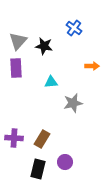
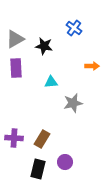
gray triangle: moved 3 px left, 2 px up; rotated 18 degrees clockwise
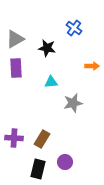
black star: moved 3 px right, 2 px down
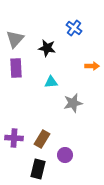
gray triangle: rotated 18 degrees counterclockwise
purple circle: moved 7 px up
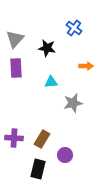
orange arrow: moved 6 px left
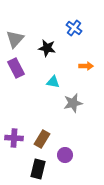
purple rectangle: rotated 24 degrees counterclockwise
cyan triangle: moved 2 px right; rotated 16 degrees clockwise
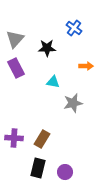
black star: rotated 12 degrees counterclockwise
purple circle: moved 17 px down
black rectangle: moved 1 px up
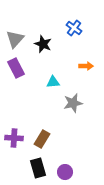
black star: moved 4 px left, 4 px up; rotated 24 degrees clockwise
cyan triangle: rotated 16 degrees counterclockwise
black rectangle: rotated 30 degrees counterclockwise
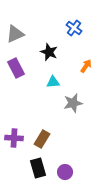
gray triangle: moved 5 px up; rotated 24 degrees clockwise
black star: moved 6 px right, 8 px down
orange arrow: rotated 56 degrees counterclockwise
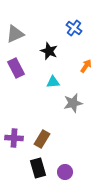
black star: moved 1 px up
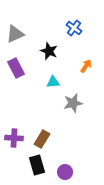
black rectangle: moved 1 px left, 3 px up
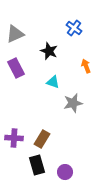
orange arrow: rotated 56 degrees counterclockwise
cyan triangle: rotated 24 degrees clockwise
